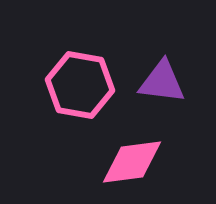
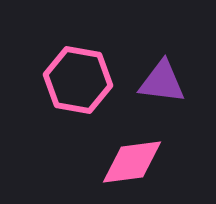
pink hexagon: moved 2 px left, 5 px up
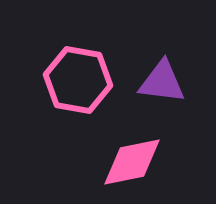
pink diamond: rotated 4 degrees counterclockwise
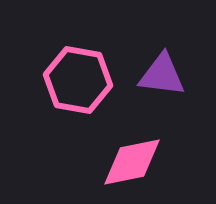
purple triangle: moved 7 px up
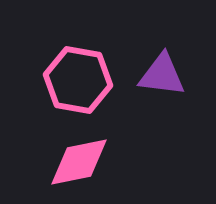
pink diamond: moved 53 px left
